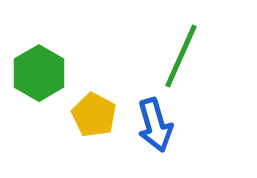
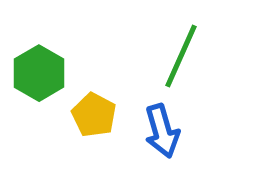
blue arrow: moved 7 px right, 6 px down
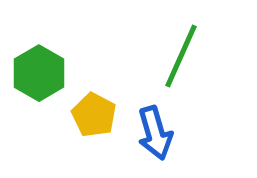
blue arrow: moved 7 px left, 2 px down
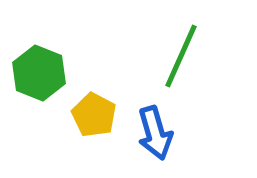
green hexagon: rotated 8 degrees counterclockwise
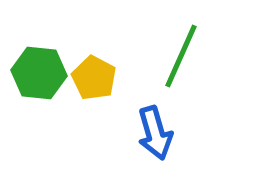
green hexagon: rotated 16 degrees counterclockwise
yellow pentagon: moved 37 px up
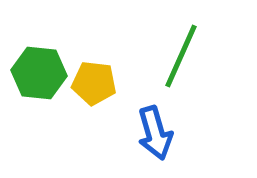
yellow pentagon: moved 5 px down; rotated 21 degrees counterclockwise
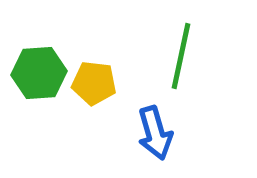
green line: rotated 12 degrees counterclockwise
green hexagon: rotated 10 degrees counterclockwise
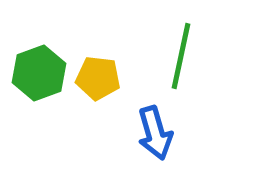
green hexagon: rotated 16 degrees counterclockwise
yellow pentagon: moved 4 px right, 5 px up
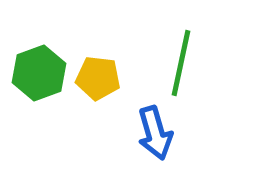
green line: moved 7 px down
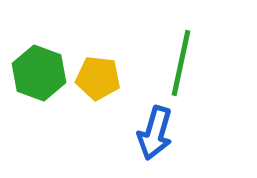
green hexagon: rotated 20 degrees counterclockwise
blue arrow: rotated 32 degrees clockwise
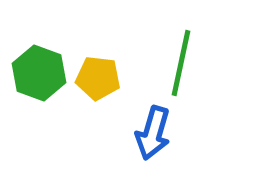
blue arrow: moved 2 px left
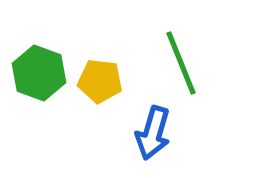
green line: rotated 34 degrees counterclockwise
yellow pentagon: moved 2 px right, 3 px down
